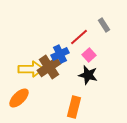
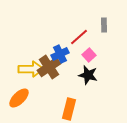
gray rectangle: rotated 32 degrees clockwise
orange rectangle: moved 5 px left, 2 px down
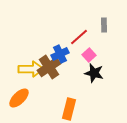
black star: moved 6 px right, 2 px up
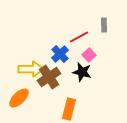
red line: rotated 12 degrees clockwise
blue cross: rotated 18 degrees counterclockwise
brown cross: moved 10 px down
black star: moved 12 px left, 1 px up
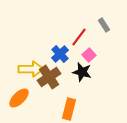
gray rectangle: rotated 32 degrees counterclockwise
red line: rotated 24 degrees counterclockwise
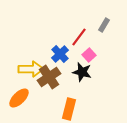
gray rectangle: rotated 64 degrees clockwise
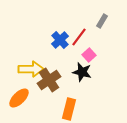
gray rectangle: moved 2 px left, 4 px up
blue cross: moved 14 px up
brown cross: moved 3 px down
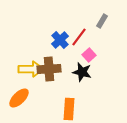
brown cross: moved 11 px up; rotated 30 degrees clockwise
orange rectangle: rotated 10 degrees counterclockwise
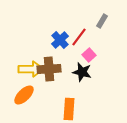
orange ellipse: moved 5 px right, 3 px up
